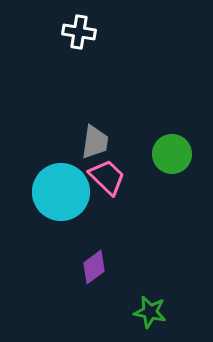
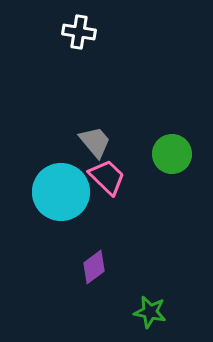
gray trapezoid: rotated 48 degrees counterclockwise
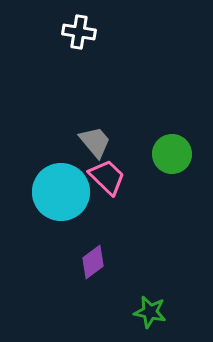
purple diamond: moved 1 px left, 5 px up
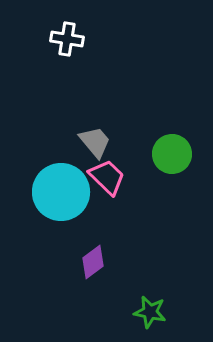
white cross: moved 12 px left, 7 px down
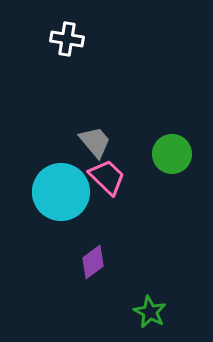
green star: rotated 16 degrees clockwise
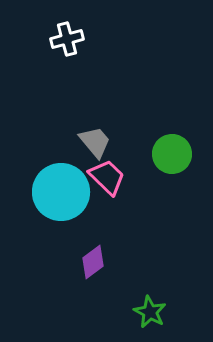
white cross: rotated 24 degrees counterclockwise
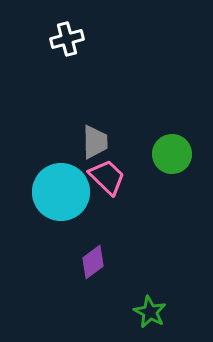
gray trapezoid: rotated 39 degrees clockwise
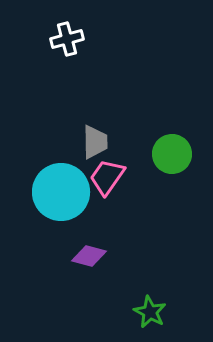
pink trapezoid: rotated 99 degrees counterclockwise
purple diamond: moved 4 px left, 6 px up; rotated 52 degrees clockwise
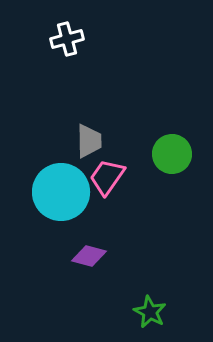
gray trapezoid: moved 6 px left, 1 px up
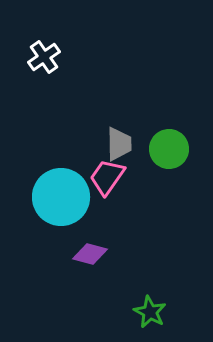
white cross: moved 23 px left, 18 px down; rotated 20 degrees counterclockwise
gray trapezoid: moved 30 px right, 3 px down
green circle: moved 3 px left, 5 px up
cyan circle: moved 5 px down
purple diamond: moved 1 px right, 2 px up
